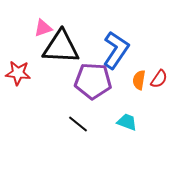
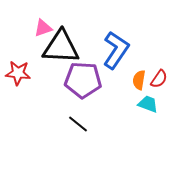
purple pentagon: moved 10 px left, 1 px up
cyan trapezoid: moved 21 px right, 18 px up
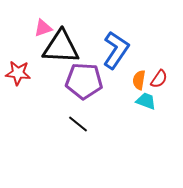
purple pentagon: moved 1 px right, 1 px down
cyan trapezoid: moved 2 px left, 3 px up
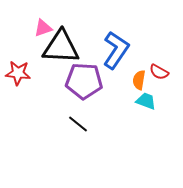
red semicircle: moved 7 px up; rotated 84 degrees clockwise
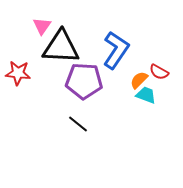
pink triangle: moved 1 px left, 2 px up; rotated 36 degrees counterclockwise
orange semicircle: rotated 36 degrees clockwise
cyan trapezoid: moved 6 px up
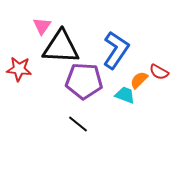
red star: moved 1 px right, 4 px up
cyan trapezoid: moved 21 px left
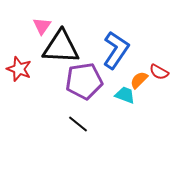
red star: rotated 15 degrees clockwise
purple pentagon: rotated 12 degrees counterclockwise
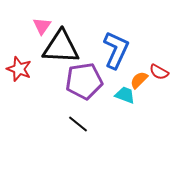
blue L-shape: rotated 9 degrees counterclockwise
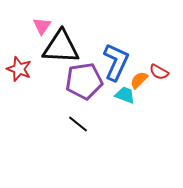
blue L-shape: moved 12 px down
